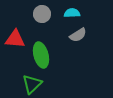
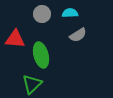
cyan semicircle: moved 2 px left
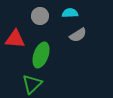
gray circle: moved 2 px left, 2 px down
green ellipse: rotated 35 degrees clockwise
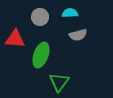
gray circle: moved 1 px down
gray semicircle: rotated 18 degrees clockwise
green triangle: moved 27 px right, 2 px up; rotated 10 degrees counterclockwise
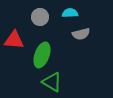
gray semicircle: moved 3 px right, 1 px up
red triangle: moved 1 px left, 1 px down
green ellipse: moved 1 px right
green triangle: moved 7 px left; rotated 35 degrees counterclockwise
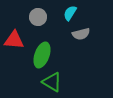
cyan semicircle: rotated 56 degrees counterclockwise
gray circle: moved 2 px left
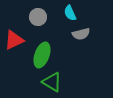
cyan semicircle: rotated 56 degrees counterclockwise
red triangle: rotated 30 degrees counterclockwise
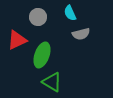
red triangle: moved 3 px right
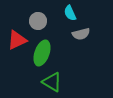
gray circle: moved 4 px down
green ellipse: moved 2 px up
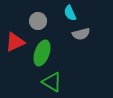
red triangle: moved 2 px left, 2 px down
